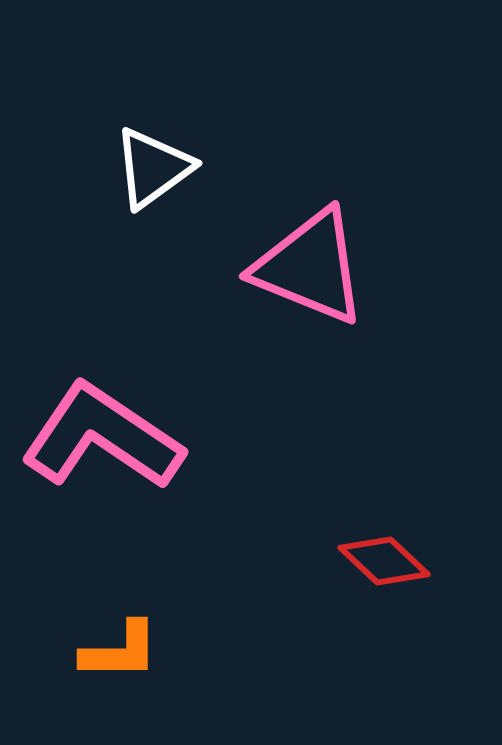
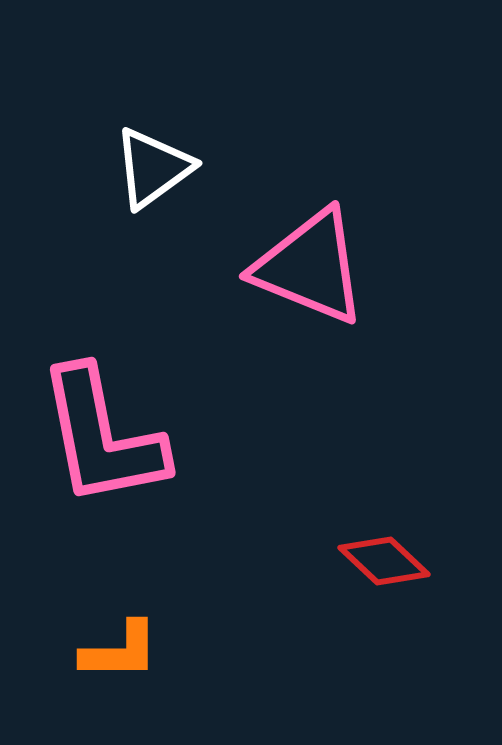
pink L-shape: rotated 135 degrees counterclockwise
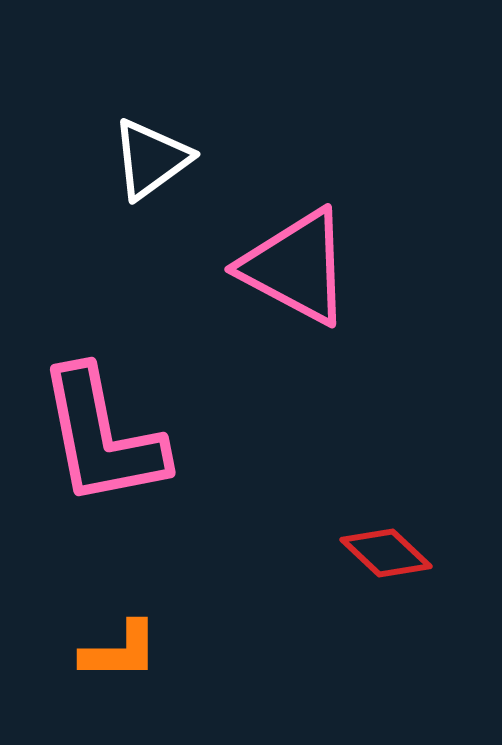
white triangle: moved 2 px left, 9 px up
pink triangle: moved 14 px left; rotated 6 degrees clockwise
red diamond: moved 2 px right, 8 px up
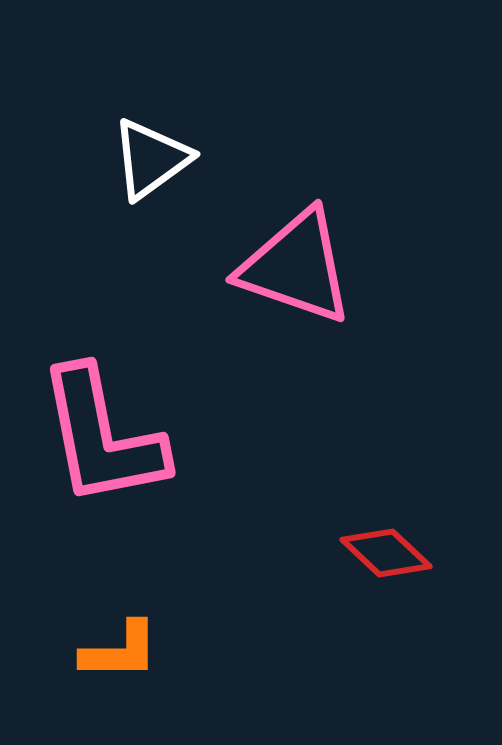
pink triangle: rotated 9 degrees counterclockwise
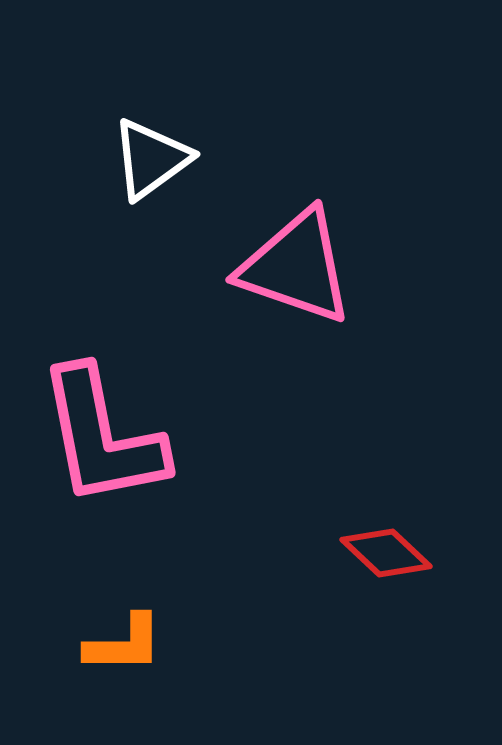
orange L-shape: moved 4 px right, 7 px up
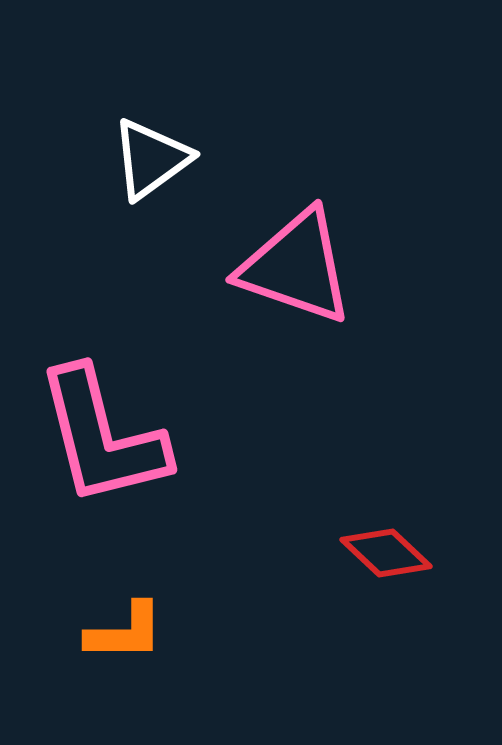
pink L-shape: rotated 3 degrees counterclockwise
orange L-shape: moved 1 px right, 12 px up
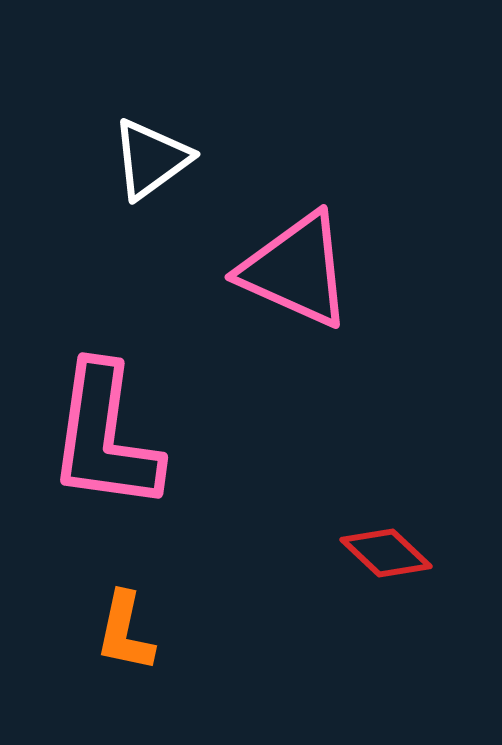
pink triangle: moved 3 px down; rotated 5 degrees clockwise
pink L-shape: moved 3 px right; rotated 22 degrees clockwise
orange L-shape: rotated 102 degrees clockwise
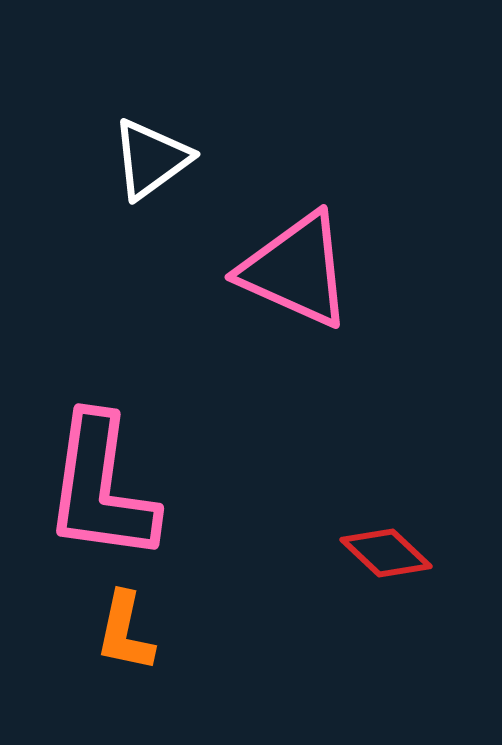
pink L-shape: moved 4 px left, 51 px down
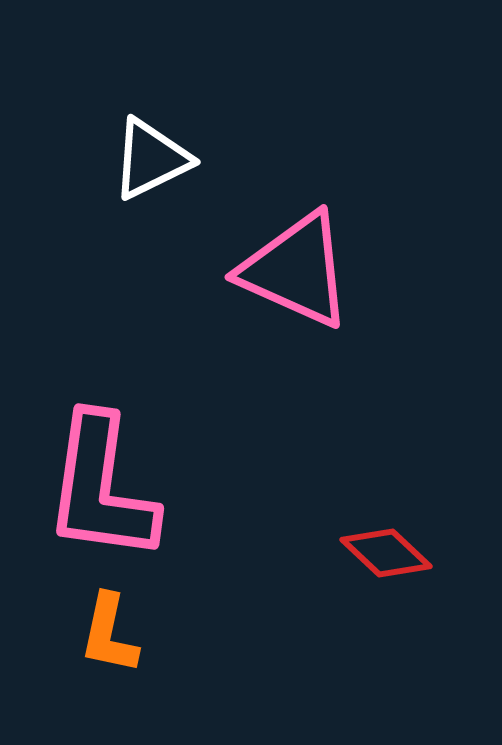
white triangle: rotated 10 degrees clockwise
orange L-shape: moved 16 px left, 2 px down
